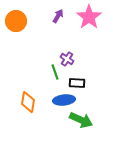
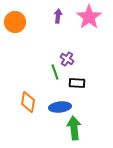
purple arrow: rotated 24 degrees counterclockwise
orange circle: moved 1 px left, 1 px down
blue ellipse: moved 4 px left, 7 px down
green arrow: moved 7 px left, 8 px down; rotated 120 degrees counterclockwise
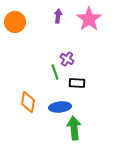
pink star: moved 2 px down
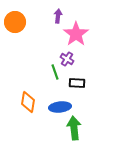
pink star: moved 13 px left, 15 px down
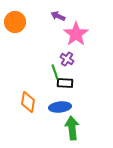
purple arrow: rotated 72 degrees counterclockwise
black rectangle: moved 12 px left
green arrow: moved 2 px left
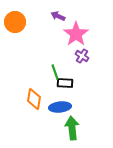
purple cross: moved 15 px right, 3 px up
orange diamond: moved 6 px right, 3 px up
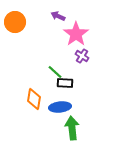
green line: rotated 28 degrees counterclockwise
